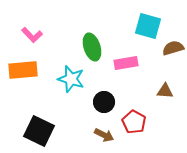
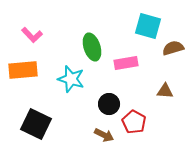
black circle: moved 5 px right, 2 px down
black square: moved 3 px left, 7 px up
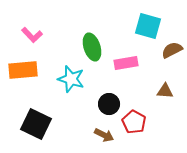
brown semicircle: moved 1 px left, 2 px down; rotated 10 degrees counterclockwise
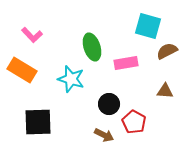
brown semicircle: moved 5 px left, 1 px down
orange rectangle: moved 1 px left; rotated 36 degrees clockwise
black square: moved 2 px right, 2 px up; rotated 28 degrees counterclockwise
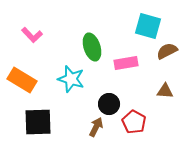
orange rectangle: moved 10 px down
brown arrow: moved 8 px left, 8 px up; rotated 90 degrees counterclockwise
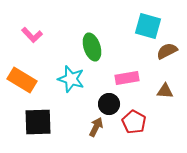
pink rectangle: moved 1 px right, 15 px down
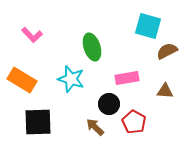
brown arrow: moved 1 px left; rotated 72 degrees counterclockwise
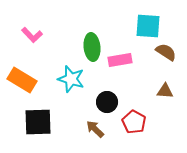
cyan square: rotated 12 degrees counterclockwise
green ellipse: rotated 12 degrees clockwise
brown semicircle: moved 1 px left, 1 px down; rotated 60 degrees clockwise
pink rectangle: moved 7 px left, 18 px up
black circle: moved 2 px left, 2 px up
brown arrow: moved 2 px down
